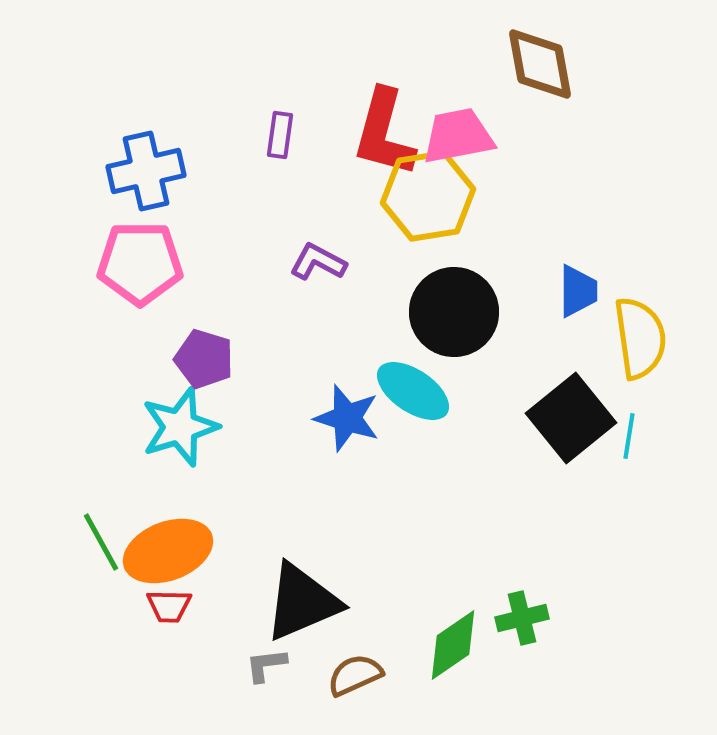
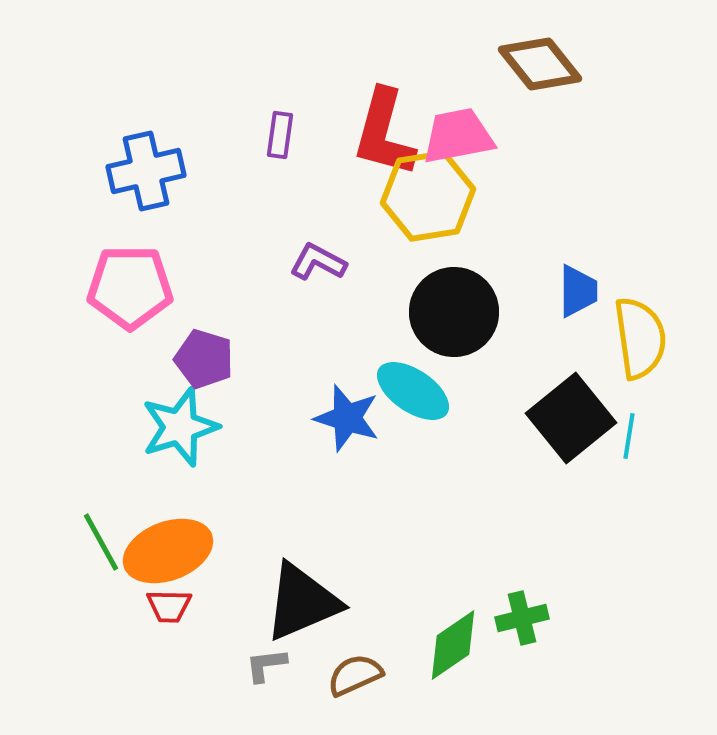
brown diamond: rotated 28 degrees counterclockwise
pink pentagon: moved 10 px left, 24 px down
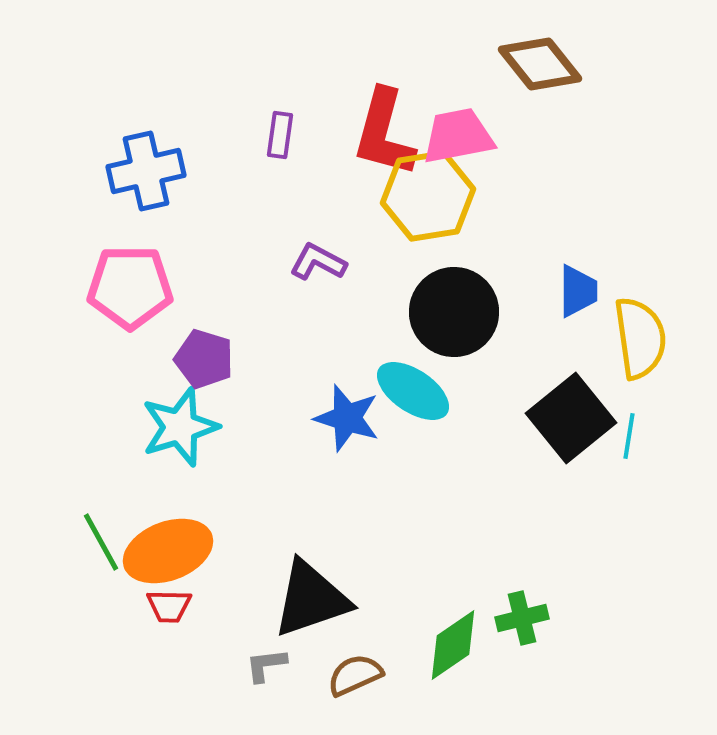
black triangle: moved 9 px right, 3 px up; rotated 4 degrees clockwise
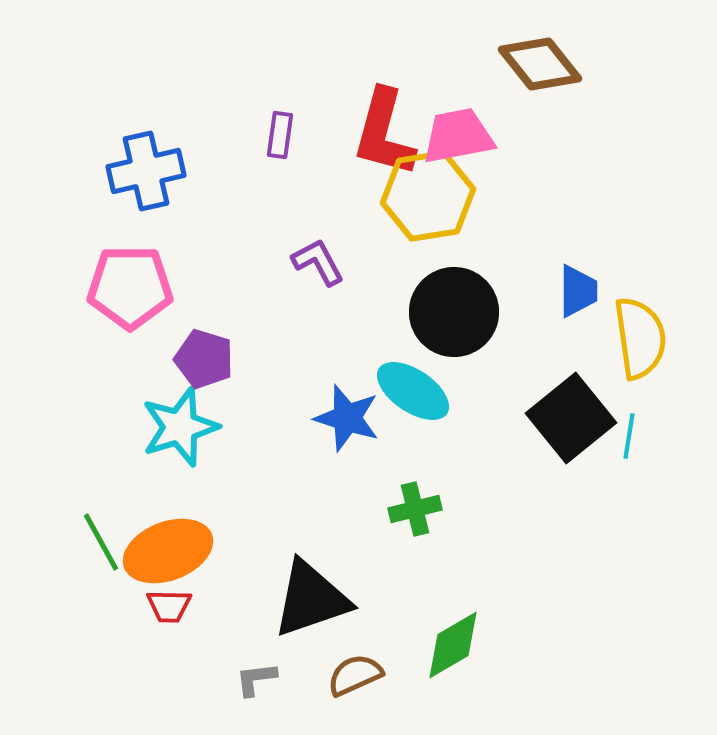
purple L-shape: rotated 34 degrees clockwise
green cross: moved 107 px left, 109 px up
green diamond: rotated 4 degrees clockwise
gray L-shape: moved 10 px left, 14 px down
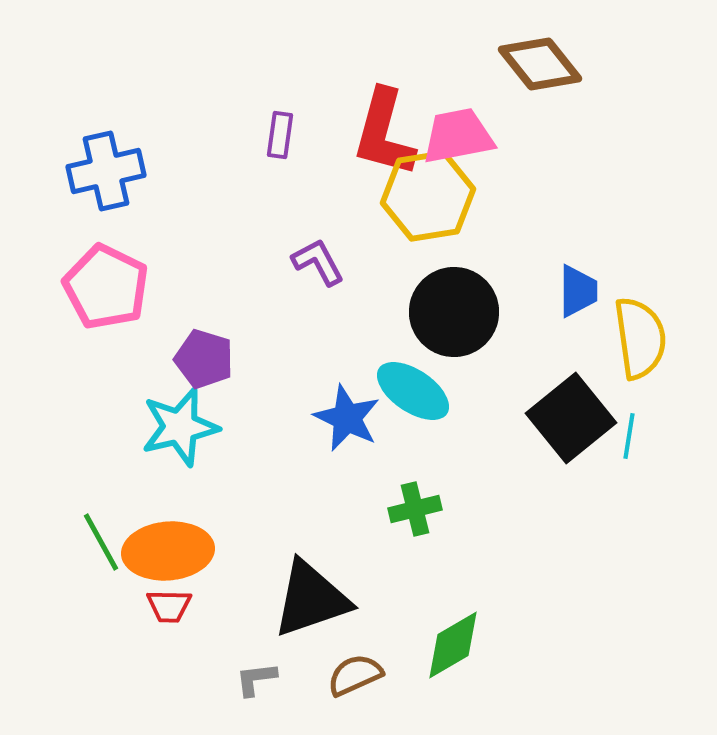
blue cross: moved 40 px left
pink pentagon: moved 24 px left; rotated 26 degrees clockwise
blue star: rotated 8 degrees clockwise
cyan star: rotated 4 degrees clockwise
orange ellipse: rotated 16 degrees clockwise
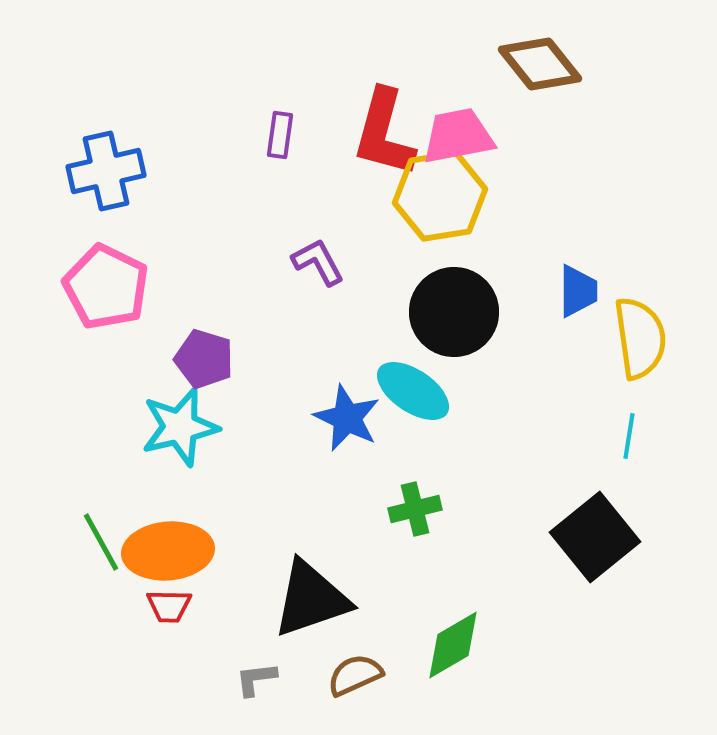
yellow hexagon: moved 12 px right
black square: moved 24 px right, 119 px down
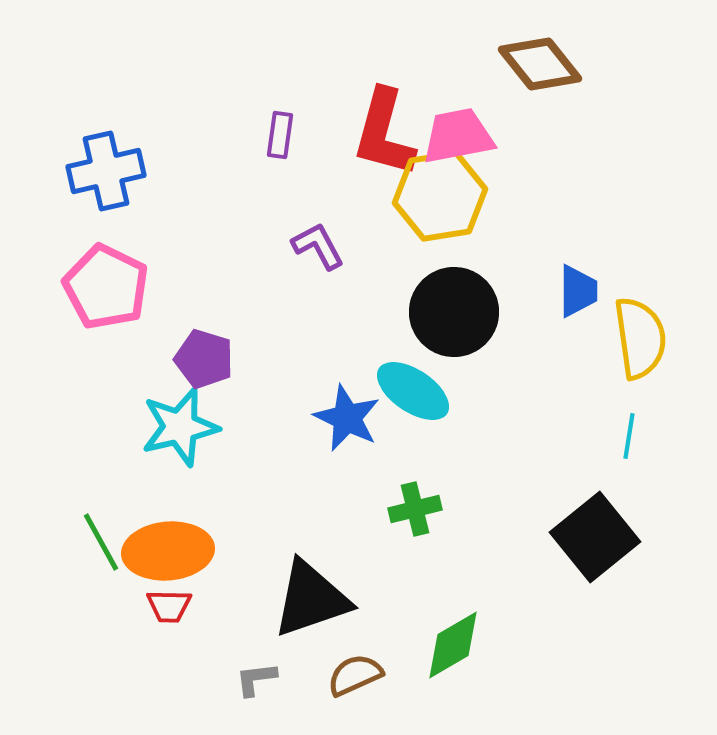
purple L-shape: moved 16 px up
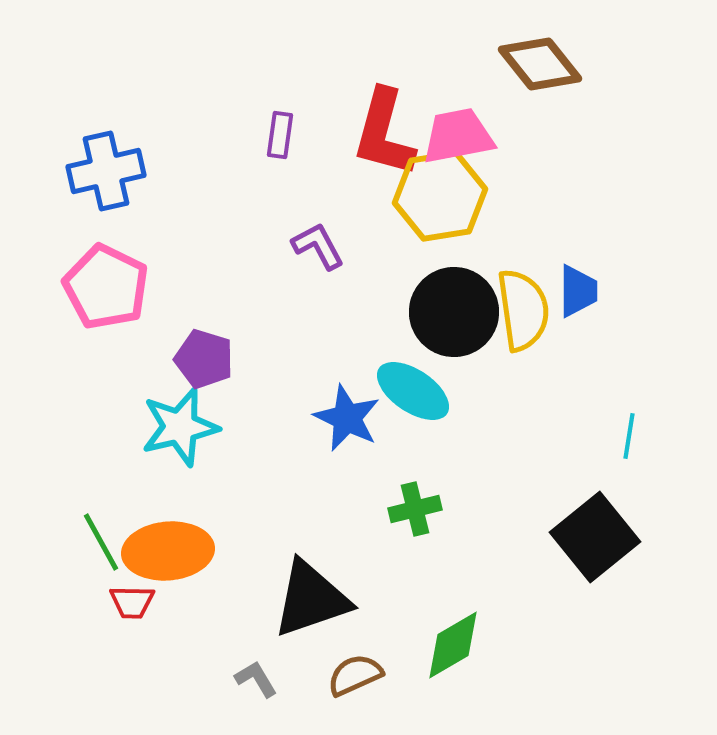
yellow semicircle: moved 117 px left, 28 px up
red trapezoid: moved 37 px left, 4 px up
gray L-shape: rotated 66 degrees clockwise
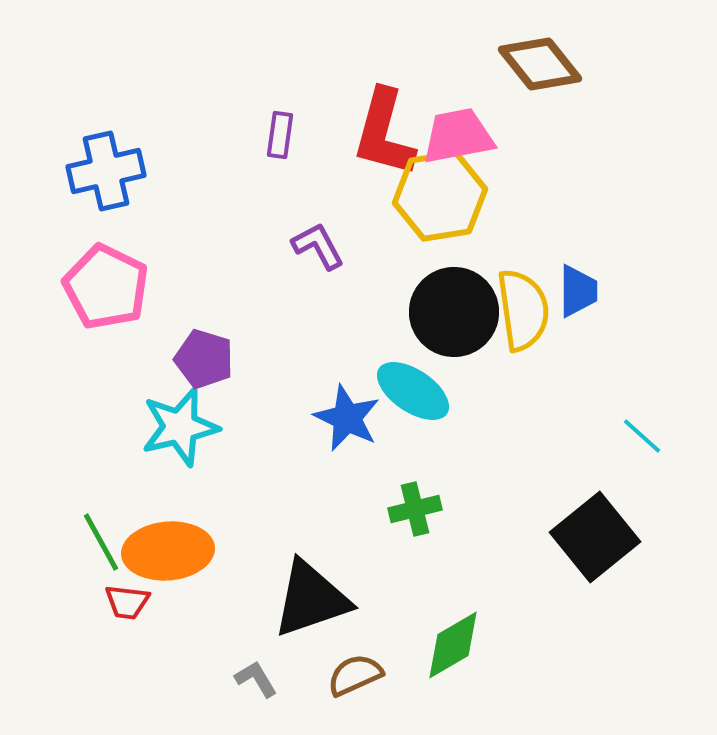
cyan line: moved 13 px right; rotated 57 degrees counterclockwise
red trapezoid: moved 5 px left; rotated 6 degrees clockwise
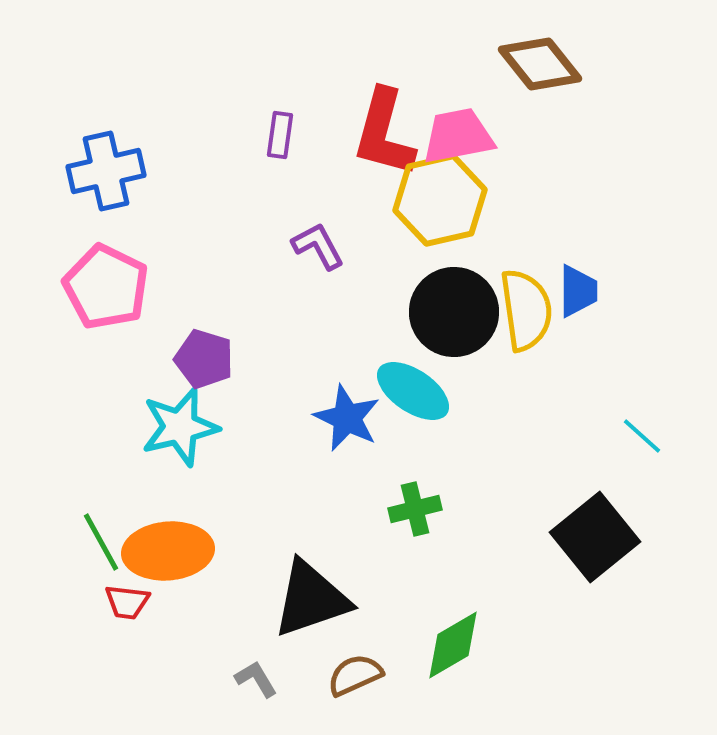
yellow hexagon: moved 4 px down; rotated 4 degrees counterclockwise
yellow semicircle: moved 3 px right
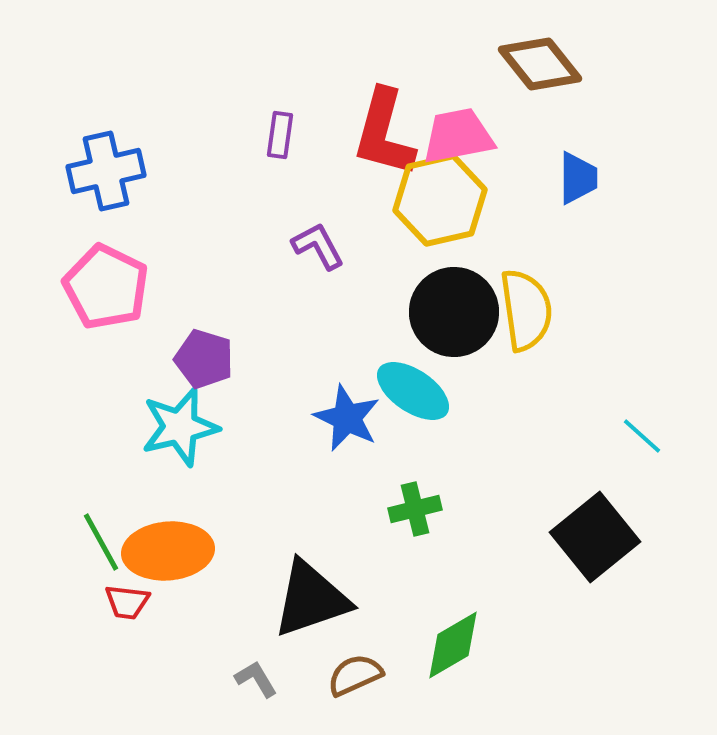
blue trapezoid: moved 113 px up
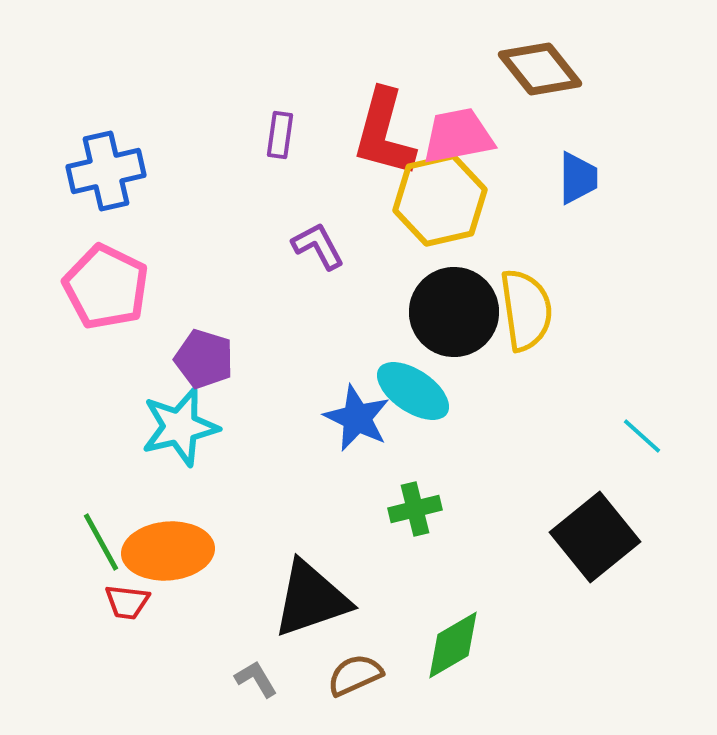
brown diamond: moved 5 px down
blue star: moved 10 px right
